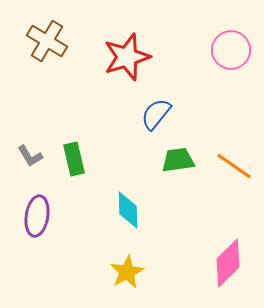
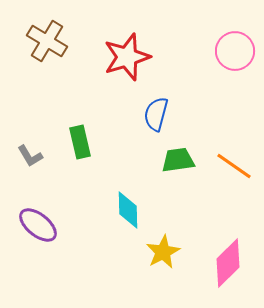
pink circle: moved 4 px right, 1 px down
blue semicircle: rotated 24 degrees counterclockwise
green rectangle: moved 6 px right, 17 px up
purple ellipse: moved 1 px right, 9 px down; rotated 60 degrees counterclockwise
yellow star: moved 36 px right, 20 px up
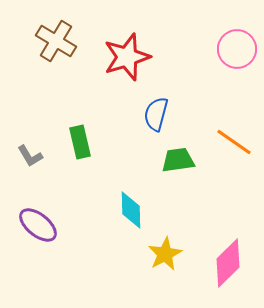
brown cross: moved 9 px right
pink circle: moved 2 px right, 2 px up
orange line: moved 24 px up
cyan diamond: moved 3 px right
yellow star: moved 2 px right, 2 px down
